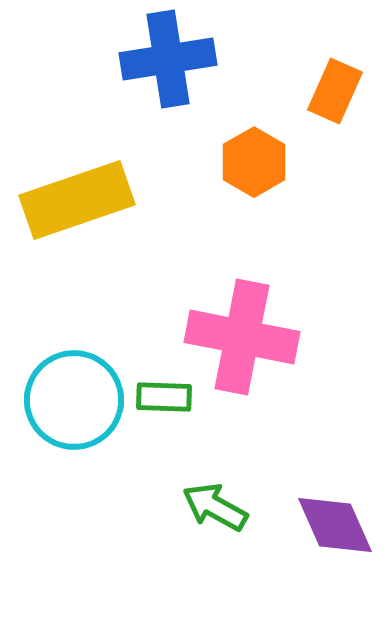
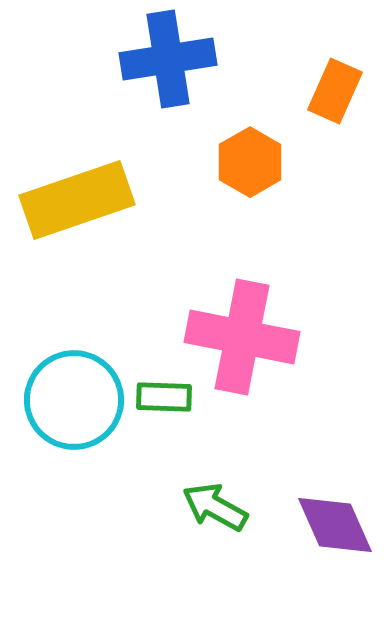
orange hexagon: moved 4 px left
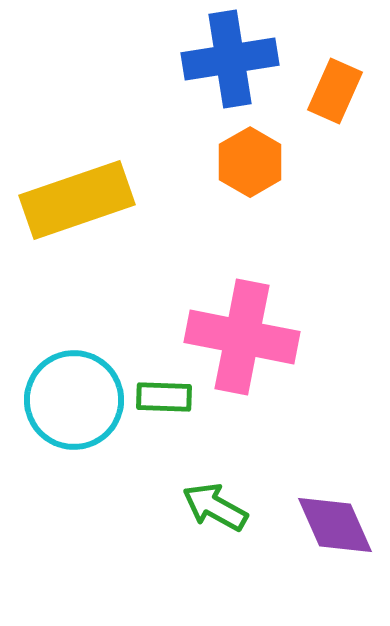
blue cross: moved 62 px right
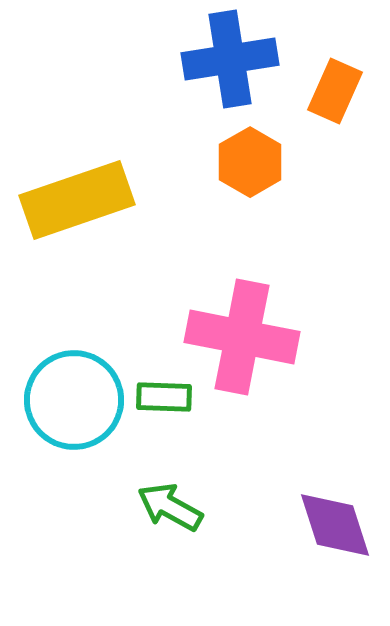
green arrow: moved 45 px left
purple diamond: rotated 6 degrees clockwise
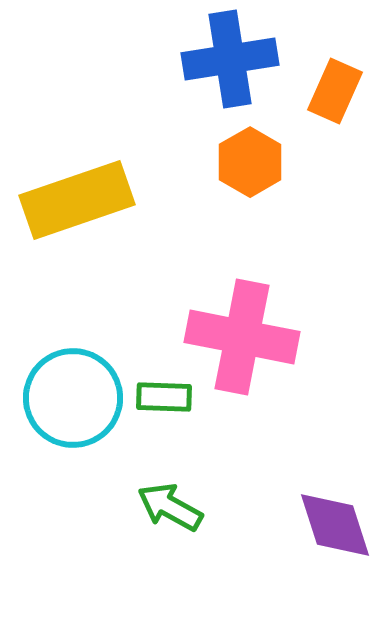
cyan circle: moved 1 px left, 2 px up
